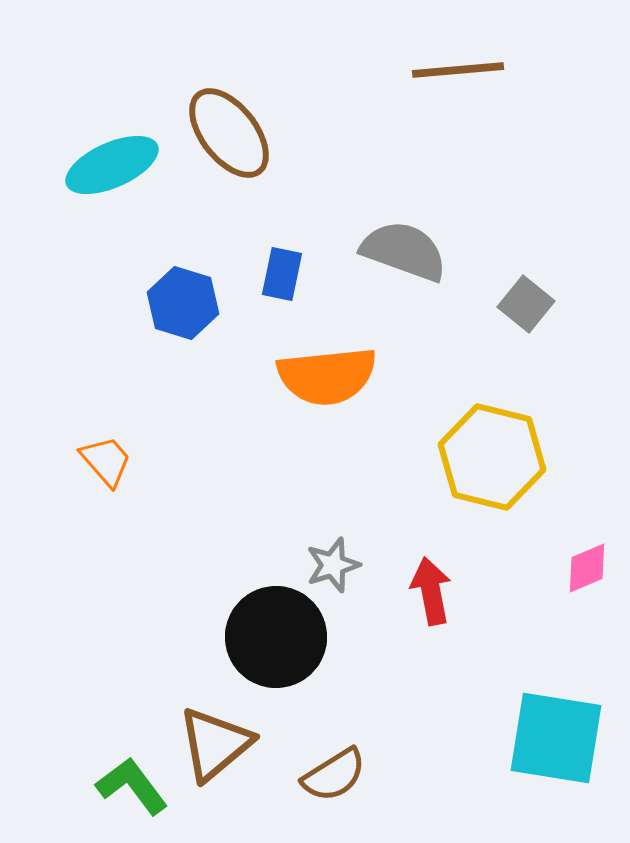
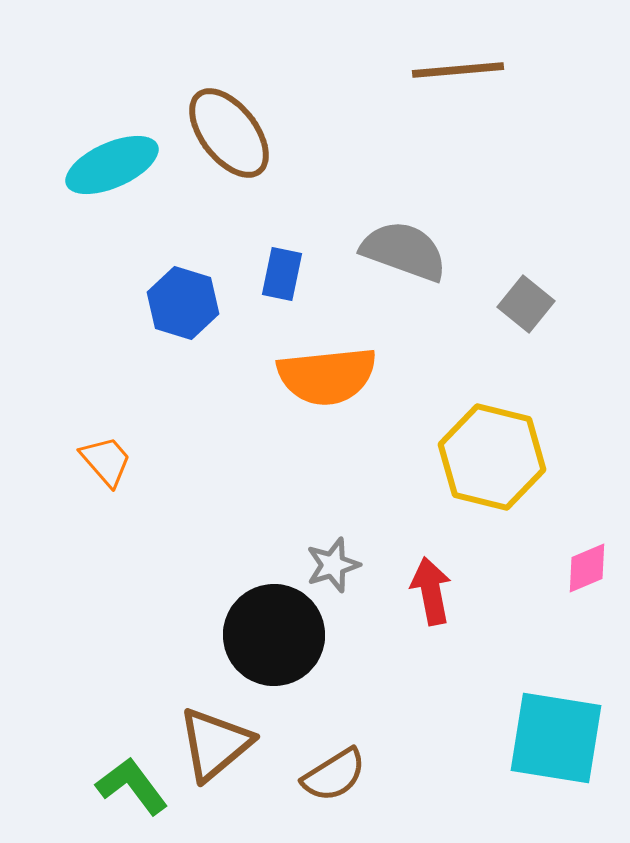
black circle: moved 2 px left, 2 px up
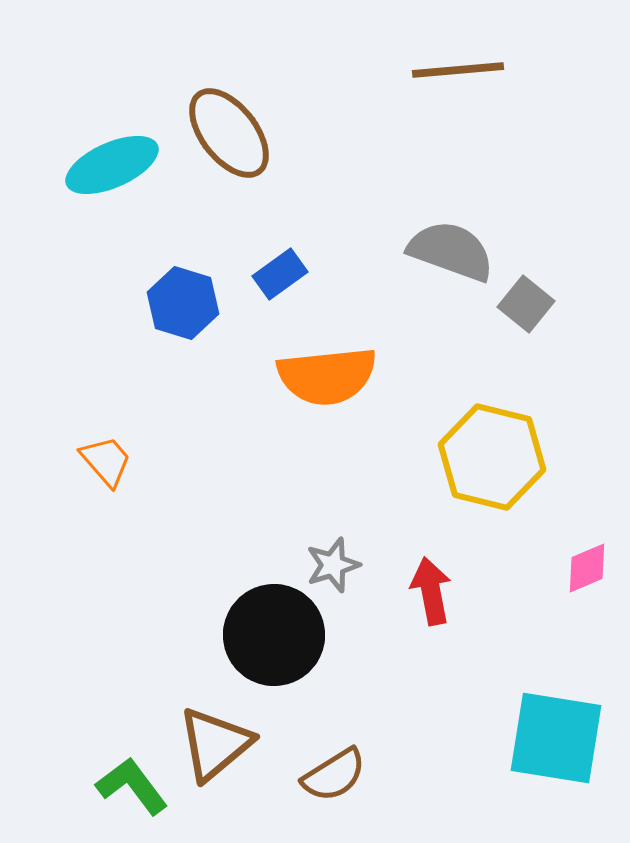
gray semicircle: moved 47 px right
blue rectangle: moved 2 px left; rotated 42 degrees clockwise
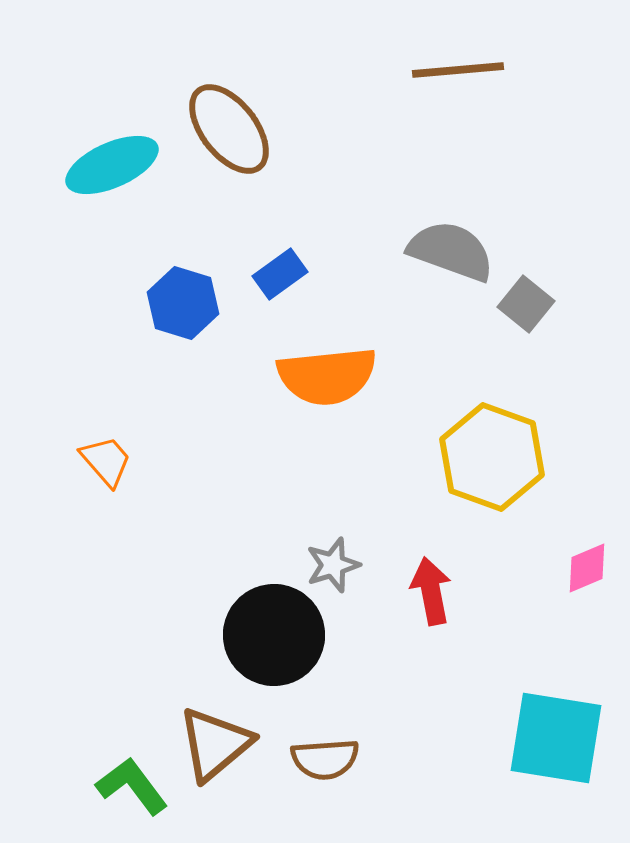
brown ellipse: moved 4 px up
yellow hexagon: rotated 6 degrees clockwise
brown semicircle: moved 9 px left, 16 px up; rotated 28 degrees clockwise
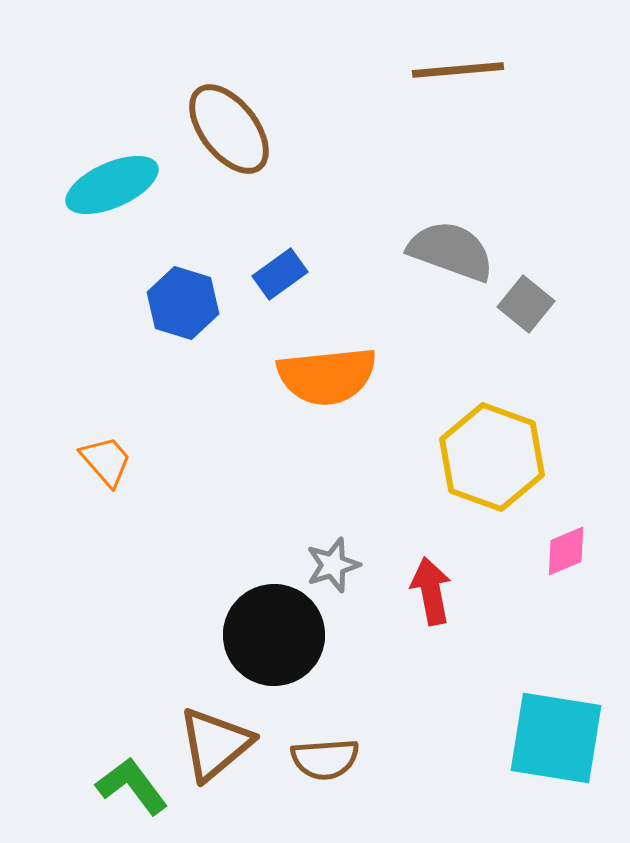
cyan ellipse: moved 20 px down
pink diamond: moved 21 px left, 17 px up
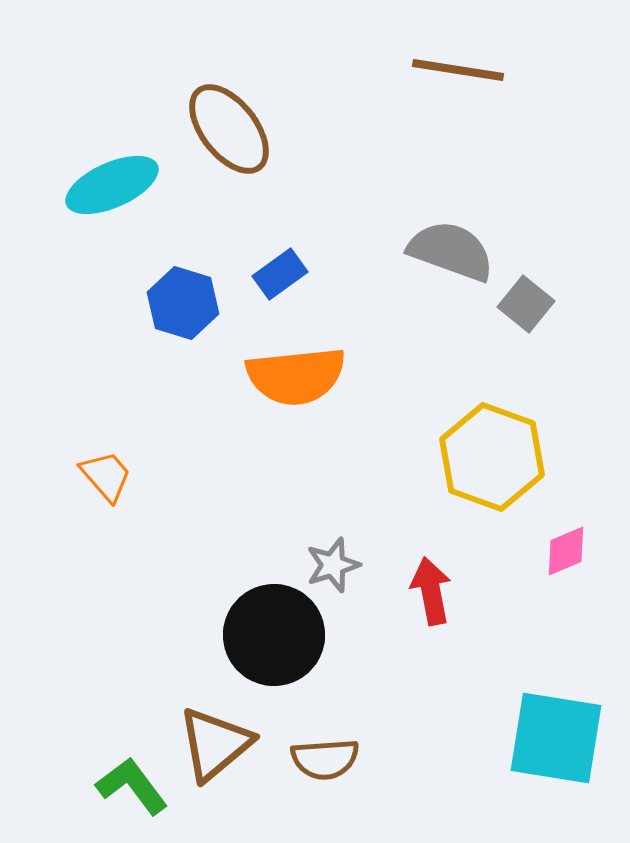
brown line: rotated 14 degrees clockwise
orange semicircle: moved 31 px left
orange trapezoid: moved 15 px down
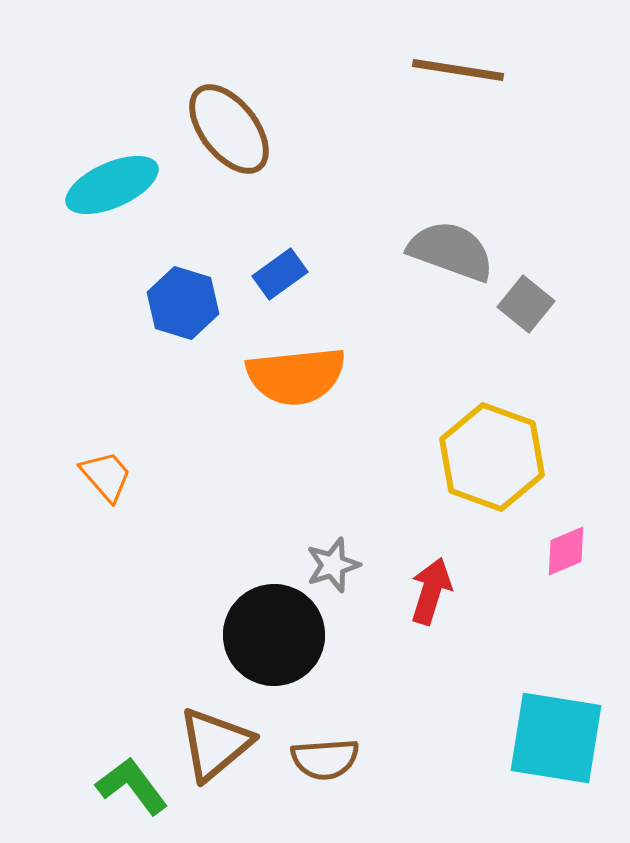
red arrow: rotated 28 degrees clockwise
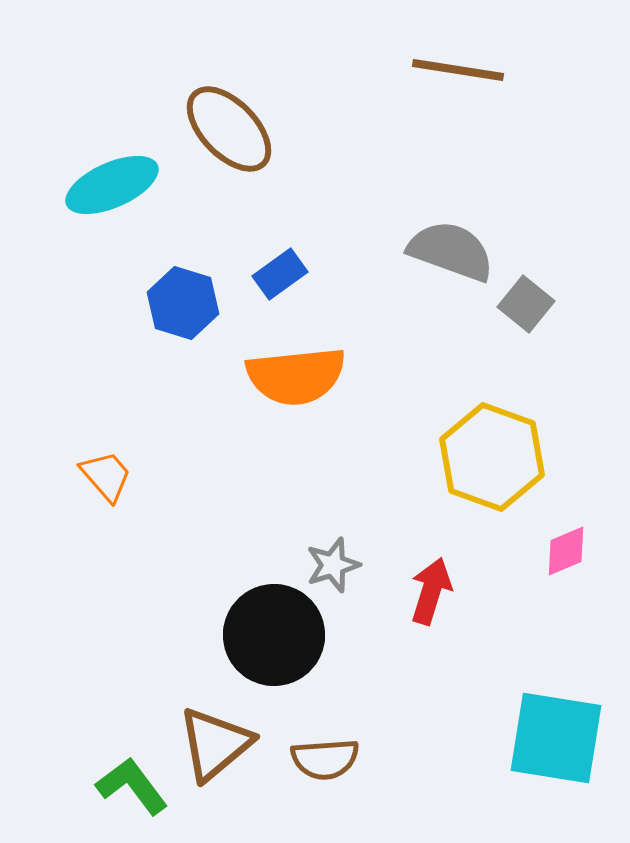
brown ellipse: rotated 6 degrees counterclockwise
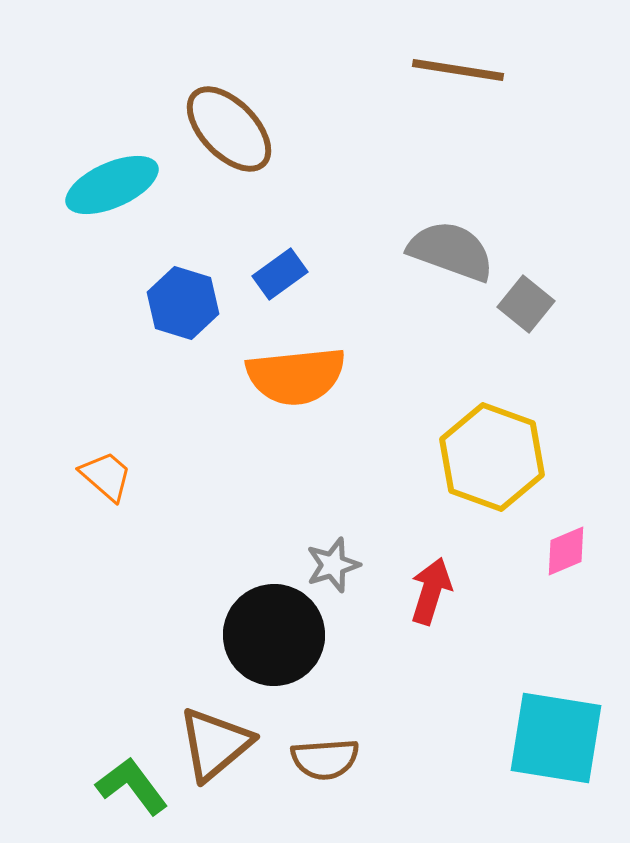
orange trapezoid: rotated 8 degrees counterclockwise
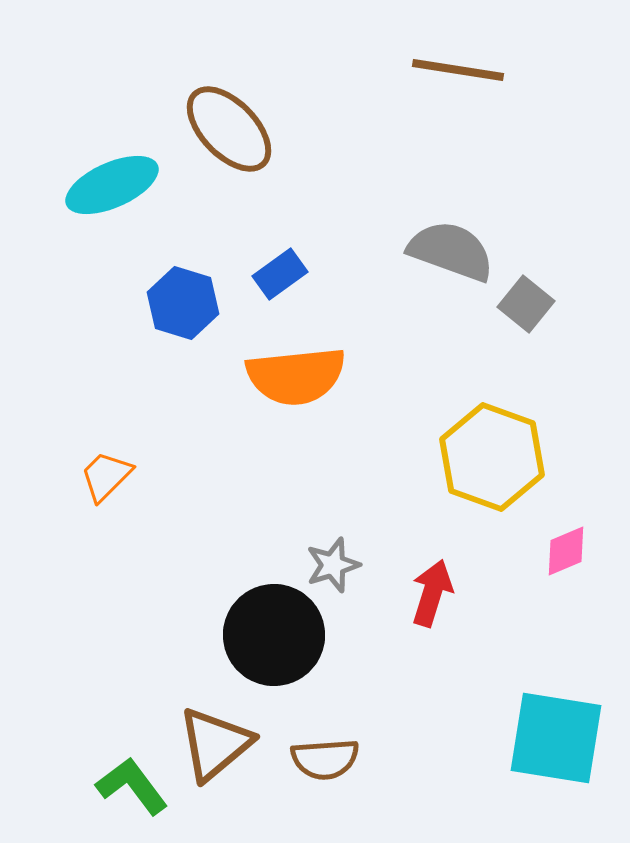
orange trapezoid: rotated 86 degrees counterclockwise
red arrow: moved 1 px right, 2 px down
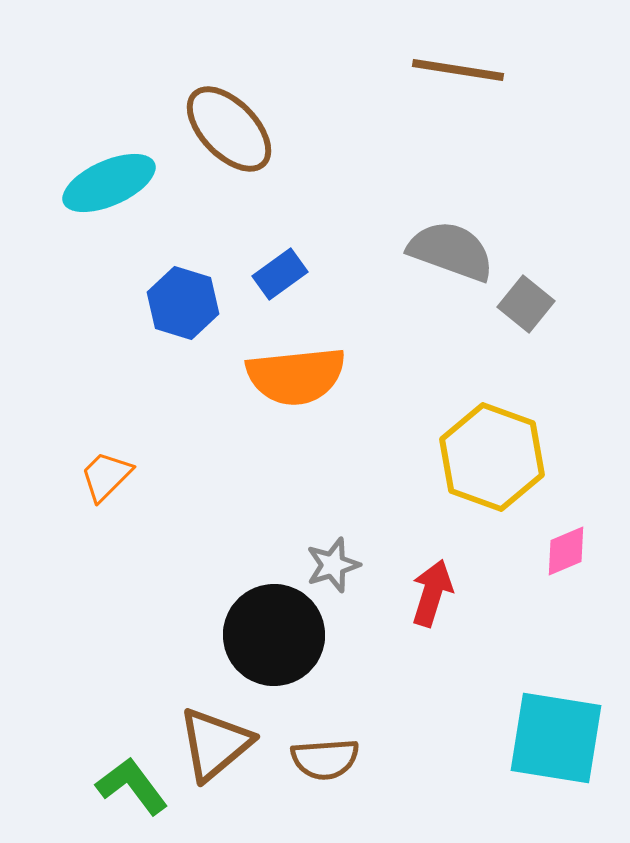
cyan ellipse: moved 3 px left, 2 px up
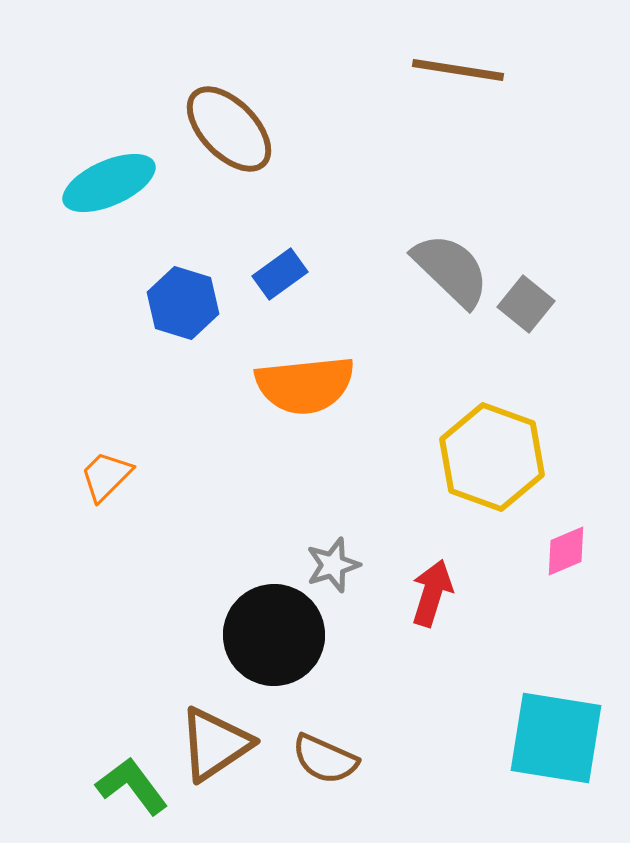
gray semicircle: moved 19 px down; rotated 24 degrees clockwise
orange semicircle: moved 9 px right, 9 px down
brown triangle: rotated 6 degrees clockwise
brown semicircle: rotated 28 degrees clockwise
